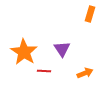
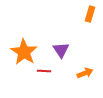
purple triangle: moved 1 px left, 1 px down
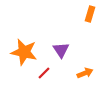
orange star: rotated 20 degrees counterclockwise
red line: moved 2 px down; rotated 48 degrees counterclockwise
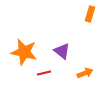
purple triangle: moved 1 px right, 1 px down; rotated 18 degrees counterclockwise
red line: rotated 32 degrees clockwise
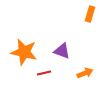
purple triangle: rotated 18 degrees counterclockwise
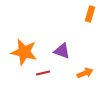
red line: moved 1 px left
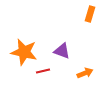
red line: moved 2 px up
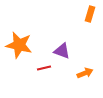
orange star: moved 5 px left, 7 px up
red line: moved 1 px right, 3 px up
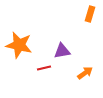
purple triangle: rotated 30 degrees counterclockwise
orange arrow: rotated 14 degrees counterclockwise
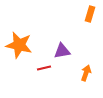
orange arrow: moved 1 px right; rotated 35 degrees counterclockwise
